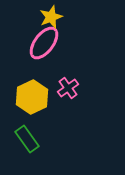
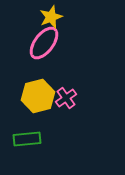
pink cross: moved 2 px left, 10 px down
yellow hexagon: moved 6 px right, 1 px up; rotated 12 degrees clockwise
green rectangle: rotated 60 degrees counterclockwise
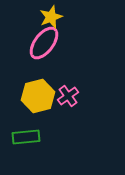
pink cross: moved 2 px right, 2 px up
green rectangle: moved 1 px left, 2 px up
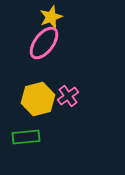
yellow hexagon: moved 3 px down
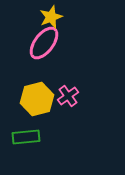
yellow hexagon: moved 1 px left
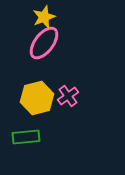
yellow star: moved 7 px left
yellow hexagon: moved 1 px up
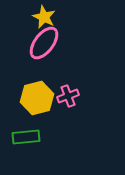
yellow star: rotated 25 degrees counterclockwise
pink cross: rotated 15 degrees clockwise
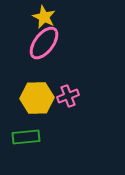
yellow hexagon: rotated 12 degrees clockwise
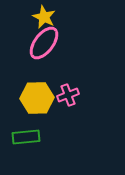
pink cross: moved 1 px up
